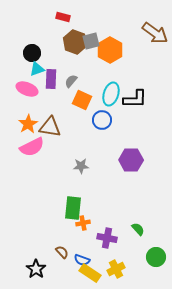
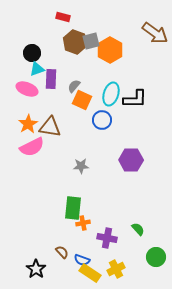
gray semicircle: moved 3 px right, 5 px down
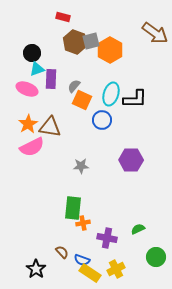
green semicircle: rotated 72 degrees counterclockwise
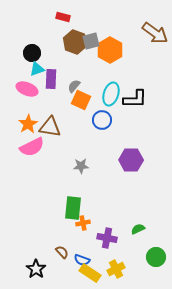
orange square: moved 1 px left
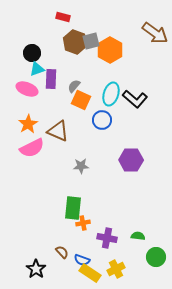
black L-shape: rotated 40 degrees clockwise
brown triangle: moved 8 px right, 4 px down; rotated 15 degrees clockwise
pink semicircle: moved 1 px down
green semicircle: moved 7 px down; rotated 32 degrees clockwise
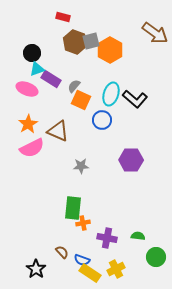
purple rectangle: rotated 60 degrees counterclockwise
